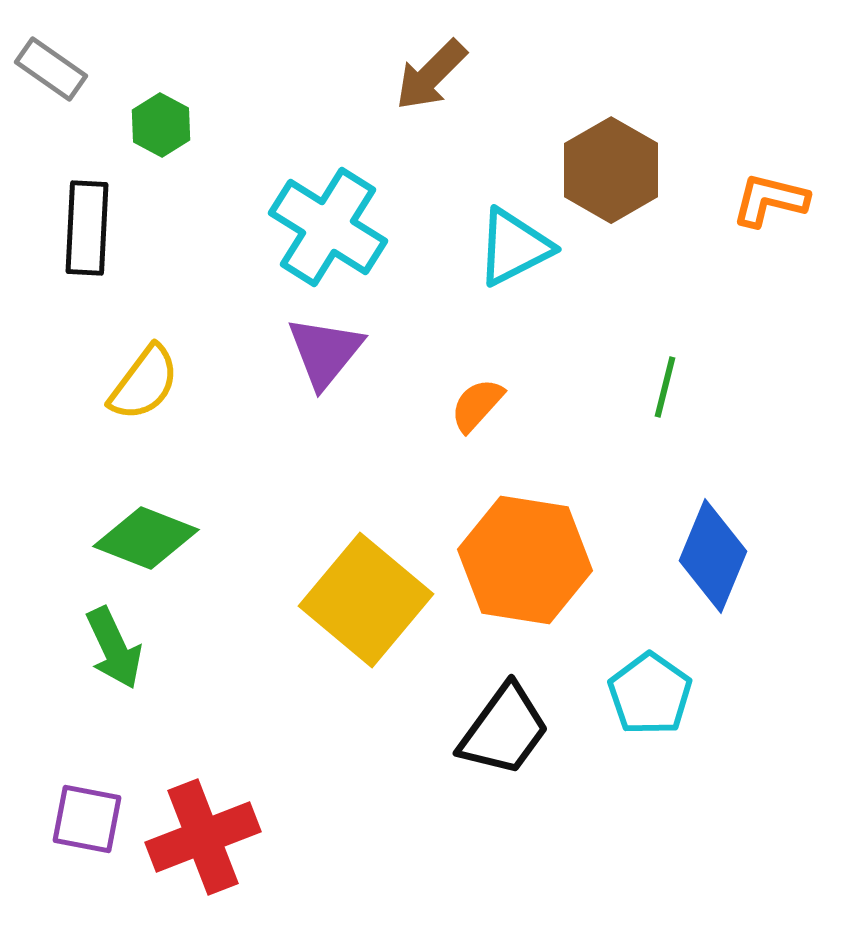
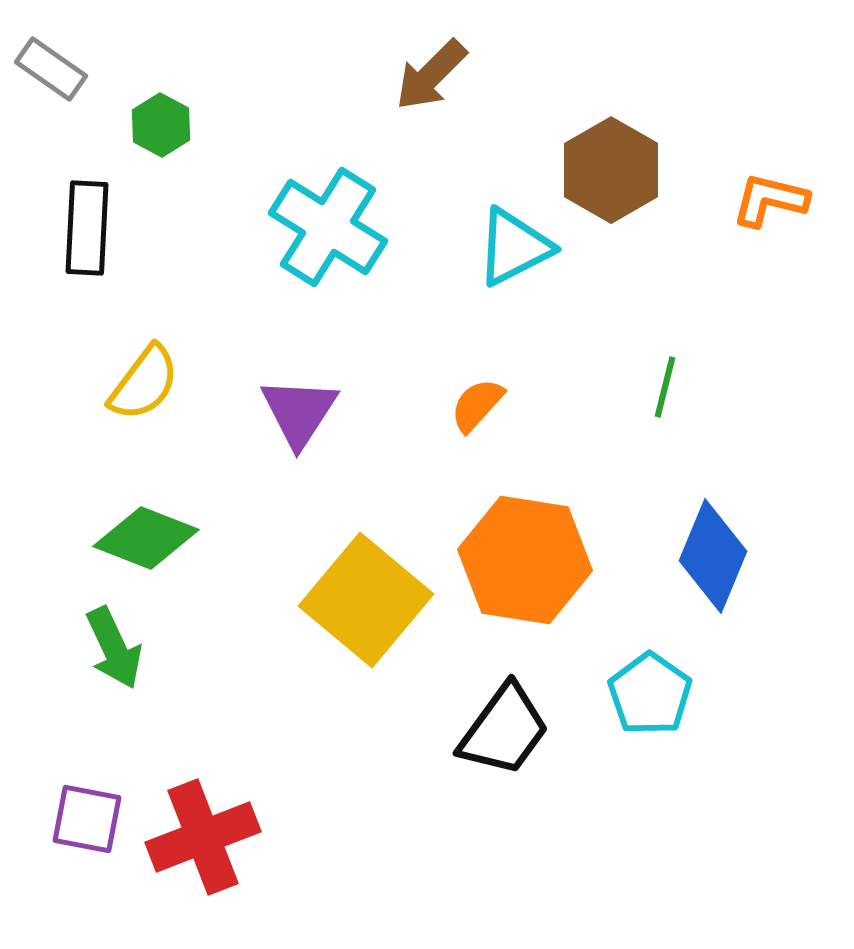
purple triangle: moved 26 px left, 60 px down; rotated 6 degrees counterclockwise
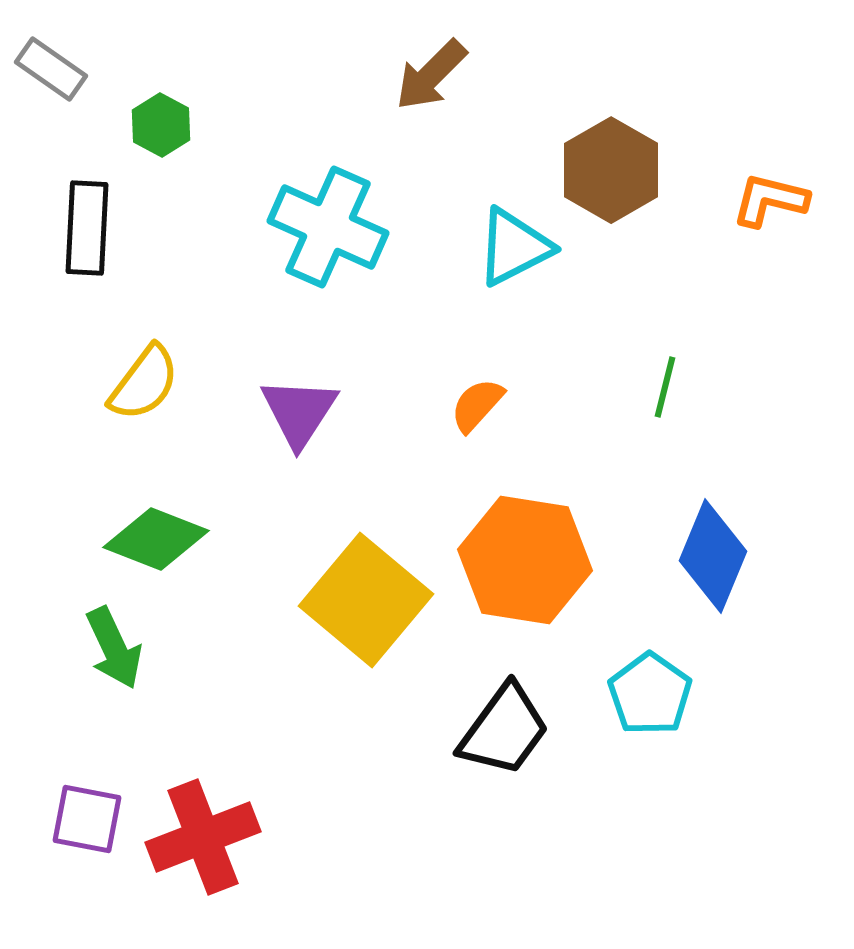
cyan cross: rotated 8 degrees counterclockwise
green diamond: moved 10 px right, 1 px down
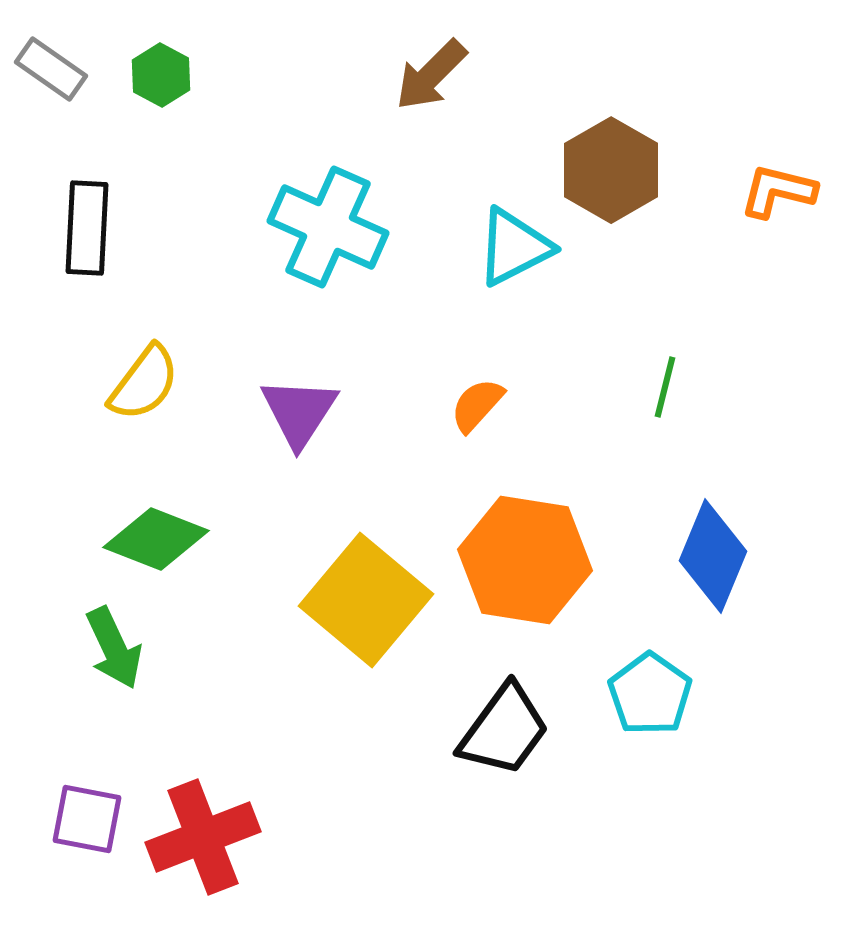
green hexagon: moved 50 px up
orange L-shape: moved 8 px right, 9 px up
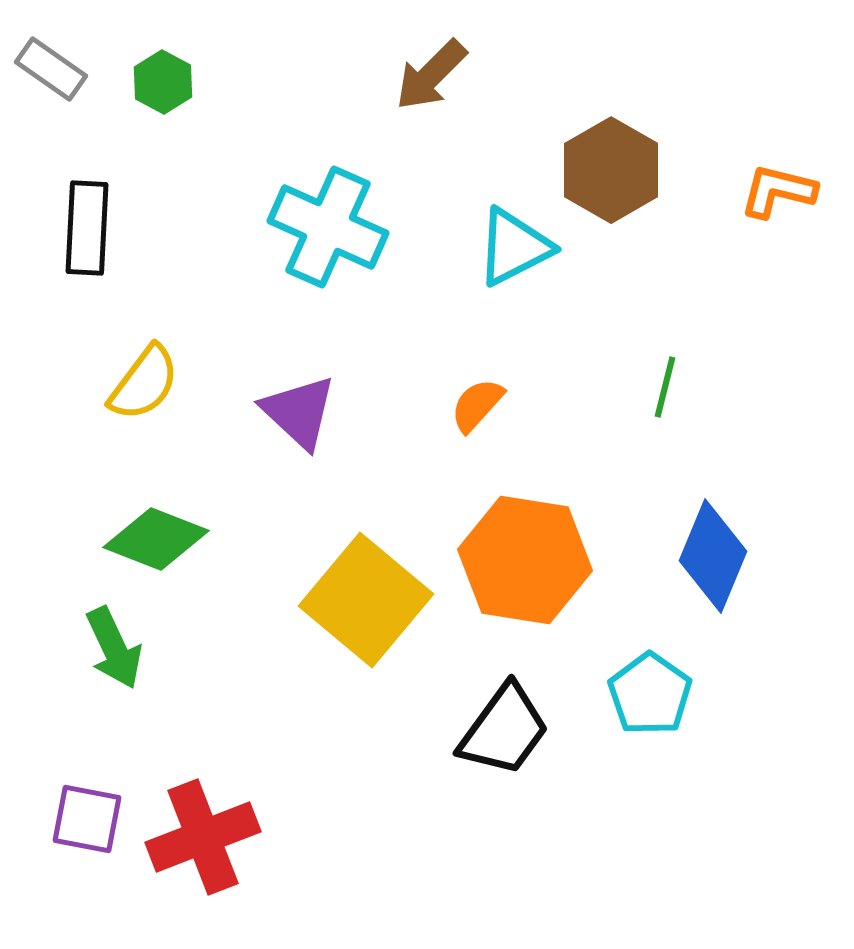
green hexagon: moved 2 px right, 7 px down
purple triangle: rotated 20 degrees counterclockwise
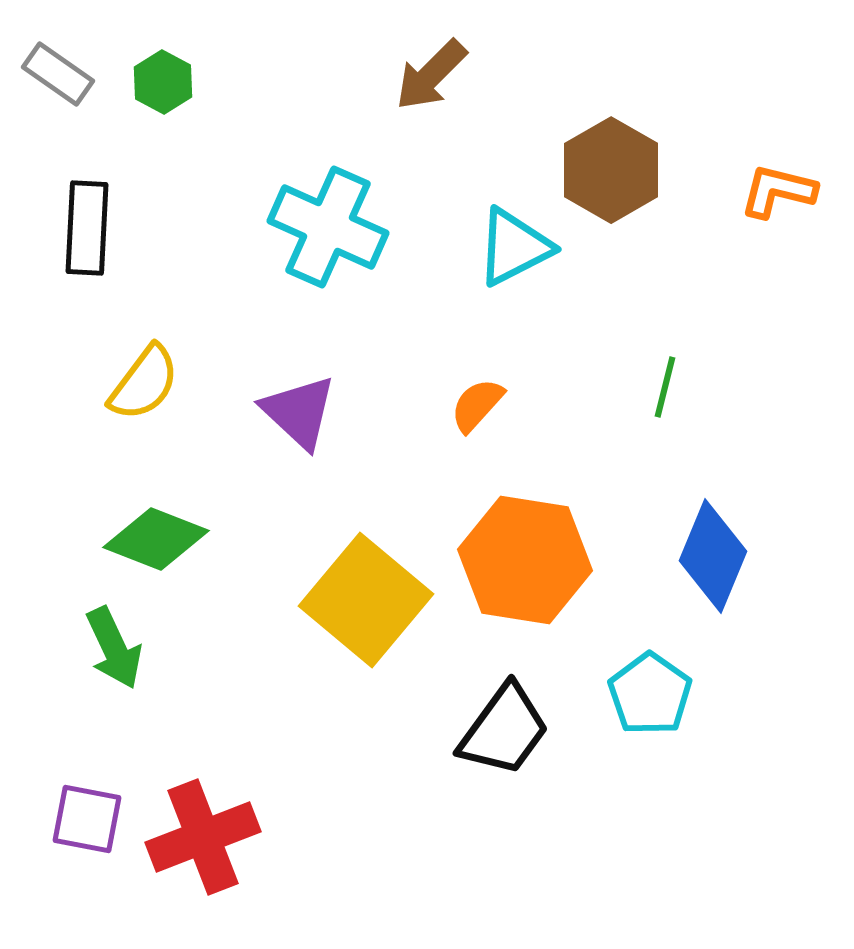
gray rectangle: moved 7 px right, 5 px down
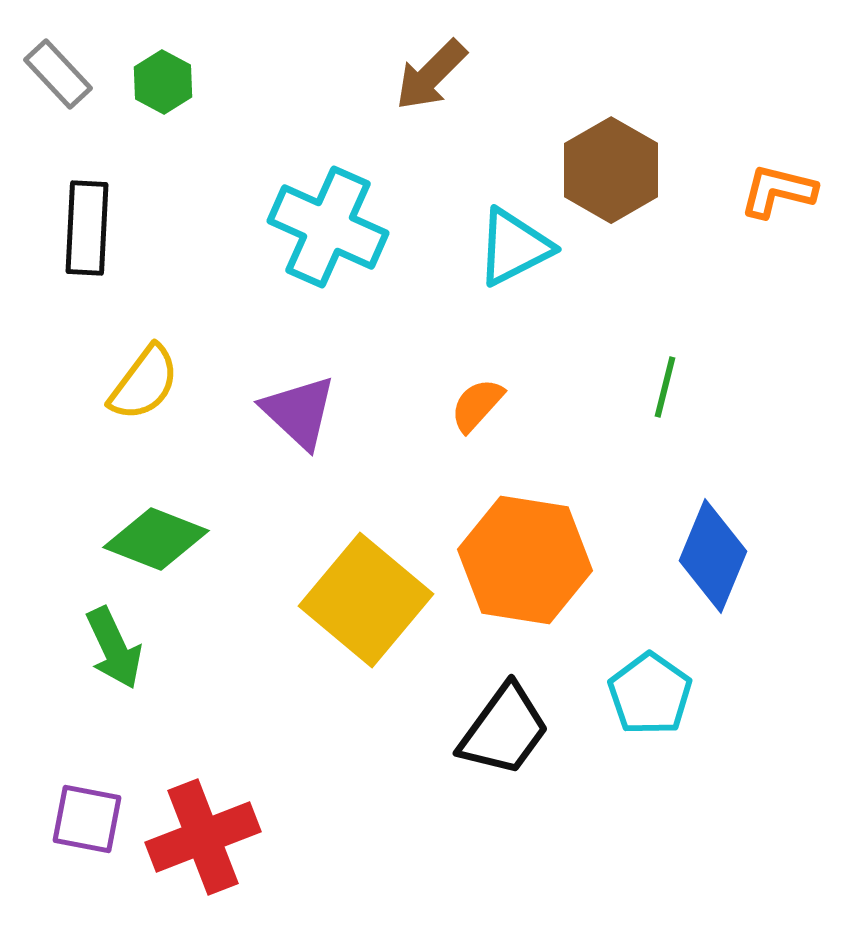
gray rectangle: rotated 12 degrees clockwise
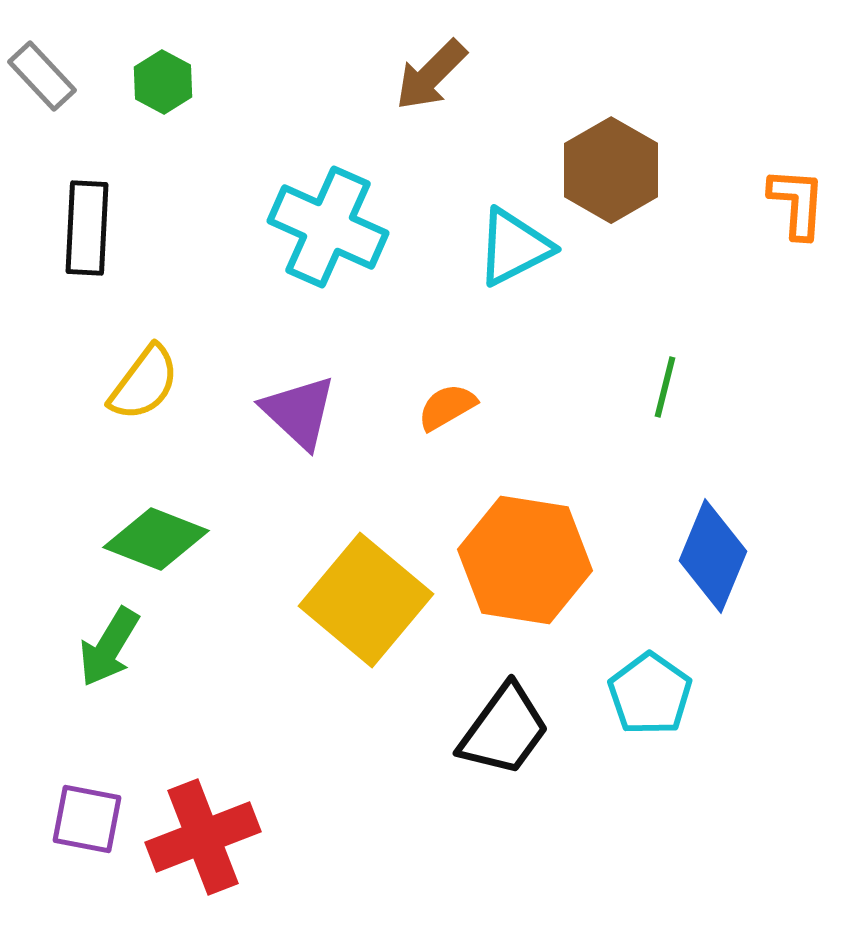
gray rectangle: moved 16 px left, 2 px down
orange L-shape: moved 19 px right, 12 px down; rotated 80 degrees clockwise
orange semicircle: moved 30 px left, 2 px down; rotated 18 degrees clockwise
green arrow: moved 5 px left, 1 px up; rotated 56 degrees clockwise
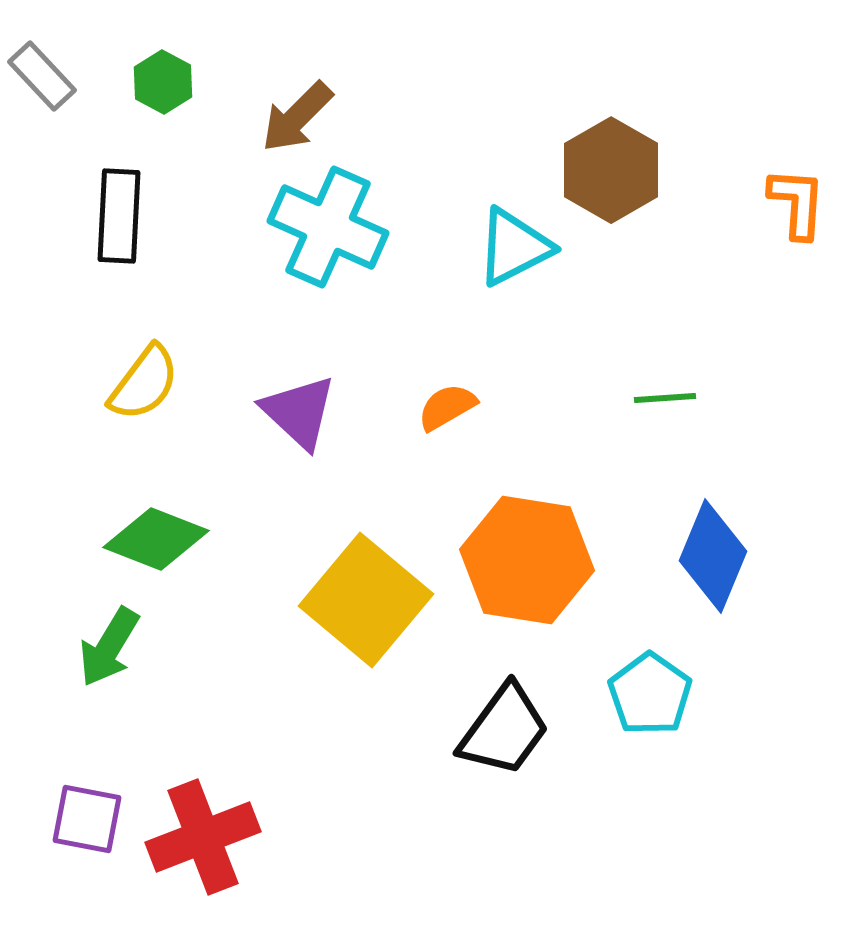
brown arrow: moved 134 px left, 42 px down
black rectangle: moved 32 px right, 12 px up
green line: moved 11 px down; rotated 72 degrees clockwise
orange hexagon: moved 2 px right
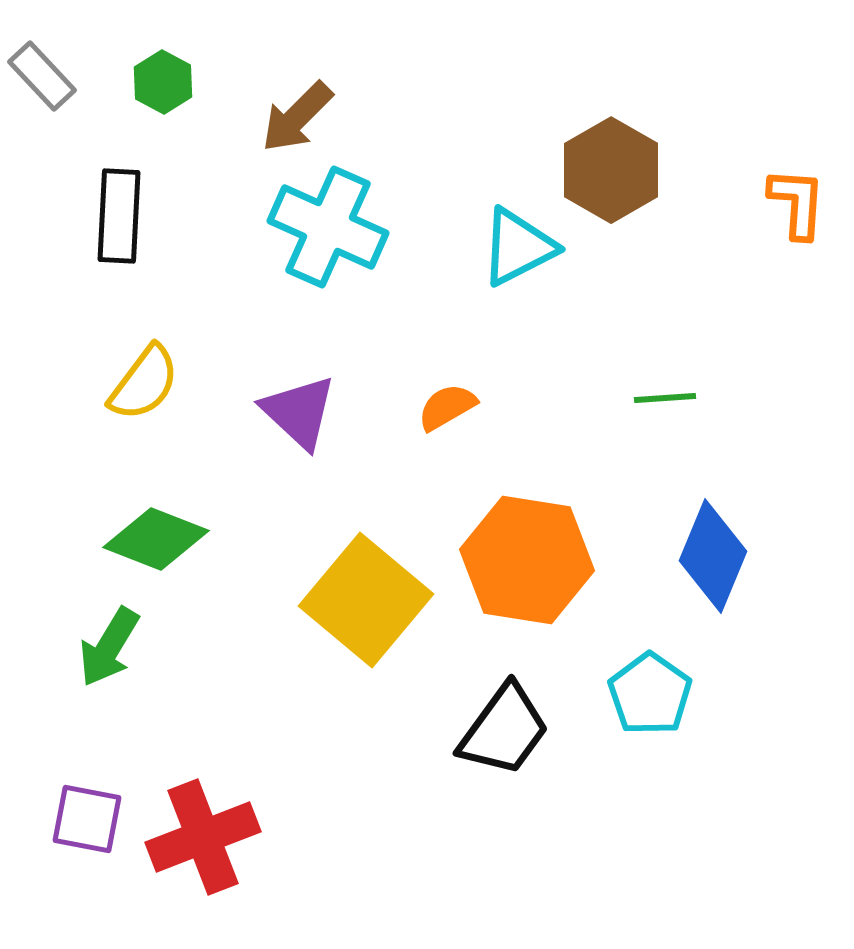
cyan triangle: moved 4 px right
